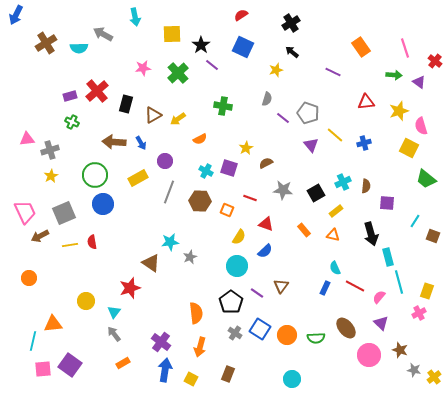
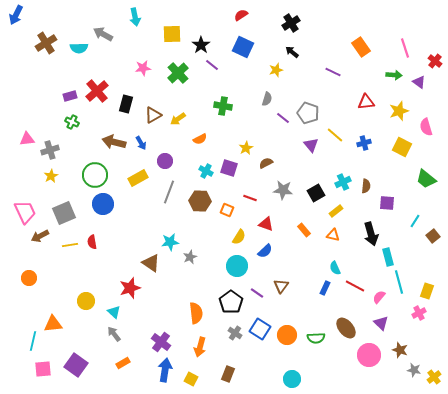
pink semicircle at (421, 126): moved 5 px right, 1 px down
brown arrow at (114, 142): rotated 10 degrees clockwise
yellow square at (409, 148): moved 7 px left, 1 px up
brown square at (433, 236): rotated 32 degrees clockwise
cyan triangle at (114, 312): rotated 24 degrees counterclockwise
purple square at (70, 365): moved 6 px right
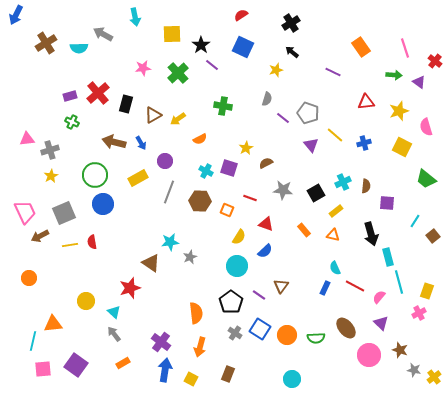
red cross at (97, 91): moved 1 px right, 2 px down
purple line at (257, 293): moved 2 px right, 2 px down
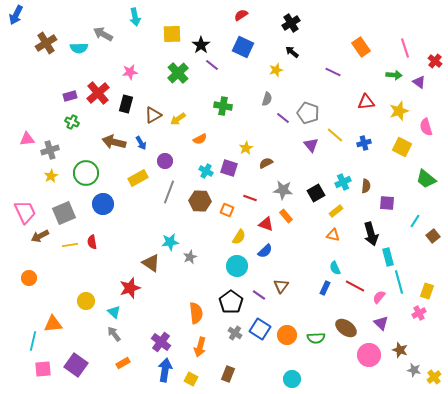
pink star at (143, 68): moved 13 px left, 4 px down
green circle at (95, 175): moved 9 px left, 2 px up
orange rectangle at (304, 230): moved 18 px left, 14 px up
brown ellipse at (346, 328): rotated 15 degrees counterclockwise
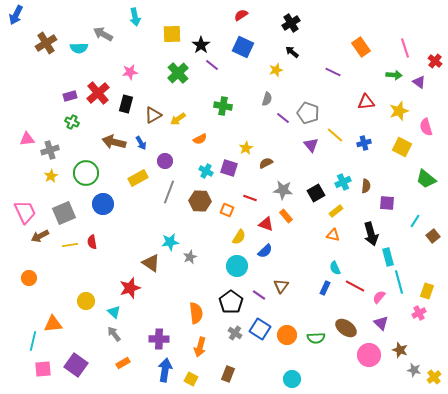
purple cross at (161, 342): moved 2 px left, 3 px up; rotated 36 degrees counterclockwise
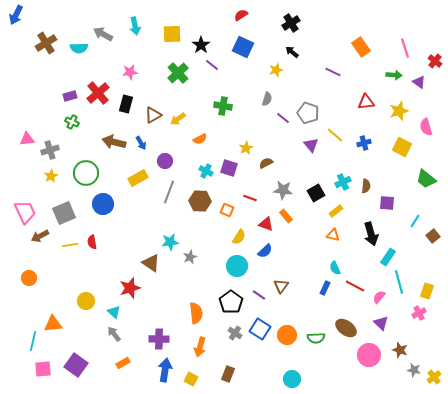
cyan arrow at (135, 17): moved 9 px down
cyan rectangle at (388, 257): rotated 48 degrees clockwise
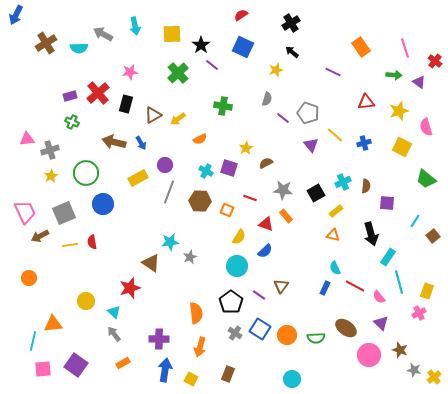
purple circle at (165, 161): moved 4 px down
pink semicircle at (379, 297): rotated 80 degrees counterclockwise
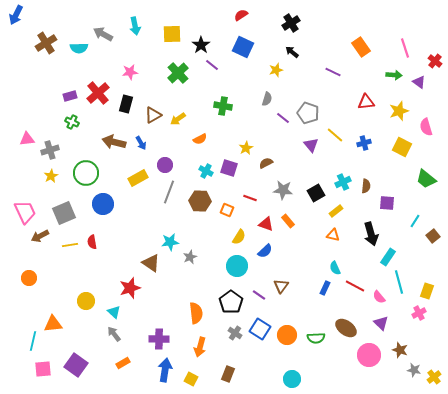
orange rectangle at (286, 216): moved 2 px right, 5 px down
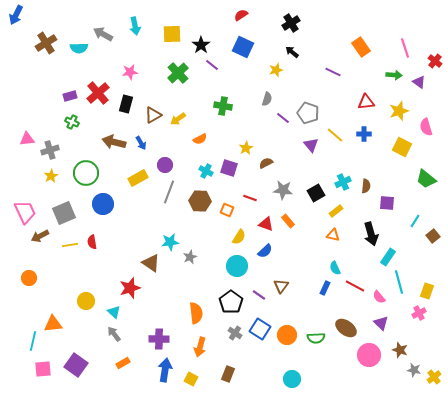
blue cross at (364, 143): moved 9 px up; rotated 16 degrees clockwise
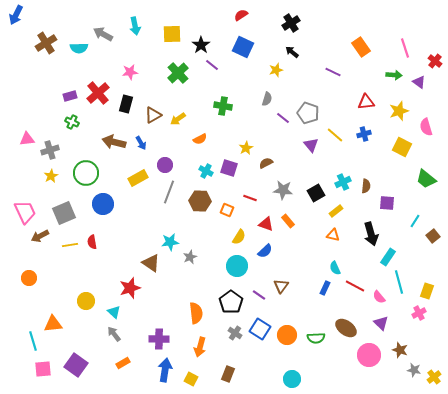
blue cross at (364, 134): rotated 16 degrees counterclockwise
cyan line at (33, 341): rotated 30 degrees counterclockwise
